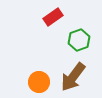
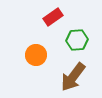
green hexagon: moved 2 px left; rotated 15 degrees clockwise
orange circle: moved 3 px left, 27 px up
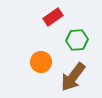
orange circle: moved 5 px right, 7 px down
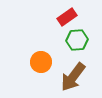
red rectangle: moved 14 px right
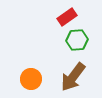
orange circle: moved 10 px left, 17 px down
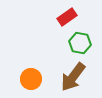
green hexagon: moved 3 px right, 3 px down; rotated 15 degrees clockwise
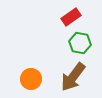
red rectangle: moved 4 px right
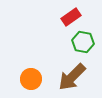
green hexagon: moved 3 px right, 1 px up
brown arrow: moved 1 px left; rotated 8 degrees clockwise
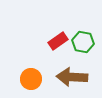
red rectangle: moved 13 px left, 24 px down
brown arrow: rotated 48 degrees clockwise
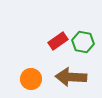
brown arrow: moved 1 px left
